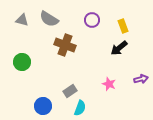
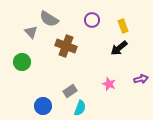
gray triangle: moved 9 px right, 12 px down; rotated 32 degrees clockwise
brown cross: moved 1 px right, 1 px down
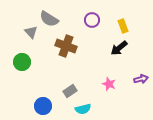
cyan semicircle: moved 3 px right, 1 px down; rotated 56 degrees clockwise
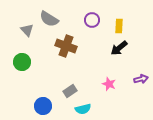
yellow rectangle: moved 4 px left; rotated 24 degrees clockwise
gray triangle: moved 4 px left, 2 px up
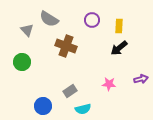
pink star: rotated 16 degrees counterclockwise
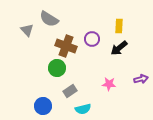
purple circle: moved 19 px down
green circle: moved 35 px right, 6 px down
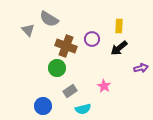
gray triangle: moved 1 px right
purple arrow: moved 11 px up
pink star: moved 5 px left, 2 px down; rotated 24 degrees clockwise
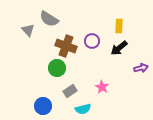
purple circle: moved 2 px down
pink star: moved 2 px left, 1 px down
